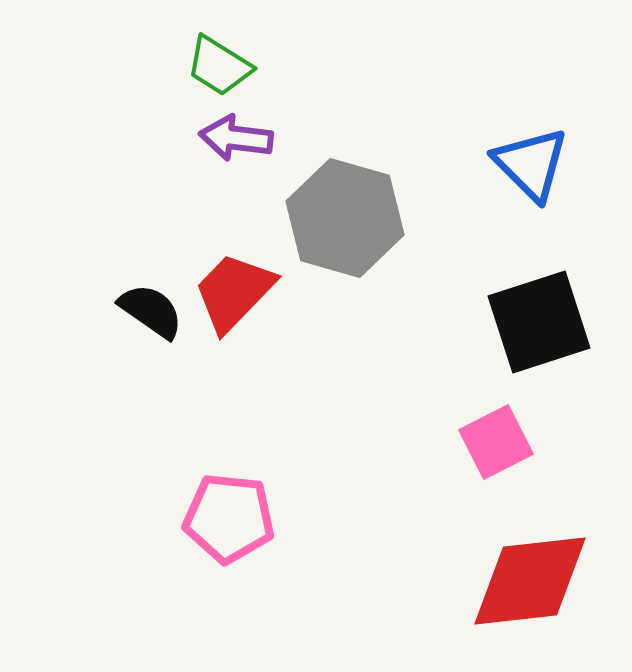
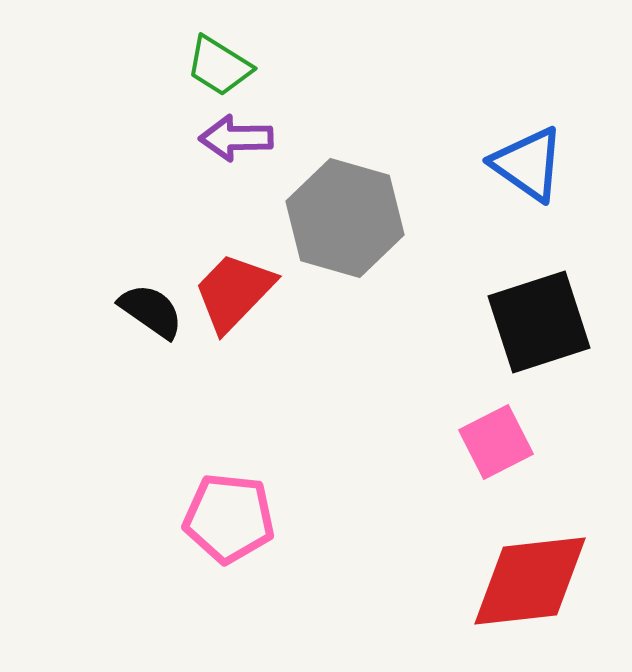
purple arrow: rotated 8 degrees counterclockwise
blue triangle: moved 3 px left; rotated 10 degrees counterclockwise
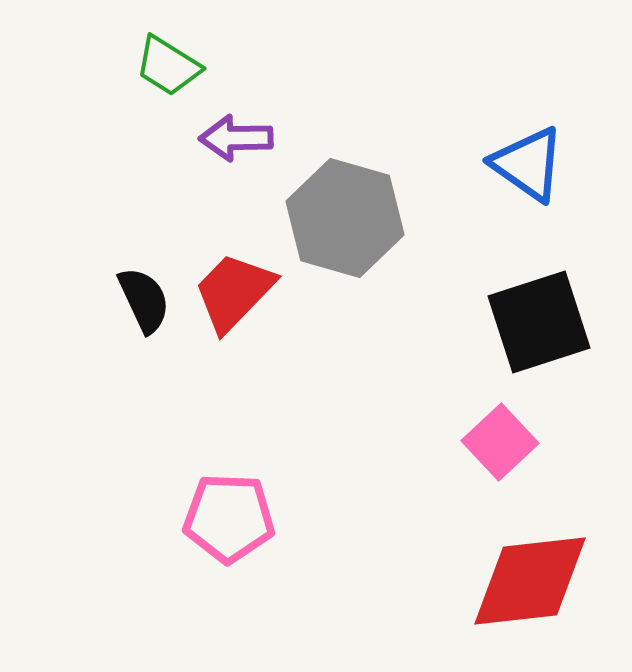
green trapezoid: moved 51 px left
black semicircle: moved 7 px left, 11 px up; rotated 30 degrees clockwise
pink square: moved 4 px right; rotated 16 degrees counterclockwise
pink pentagon: rotated 4 degrees counterclockwise
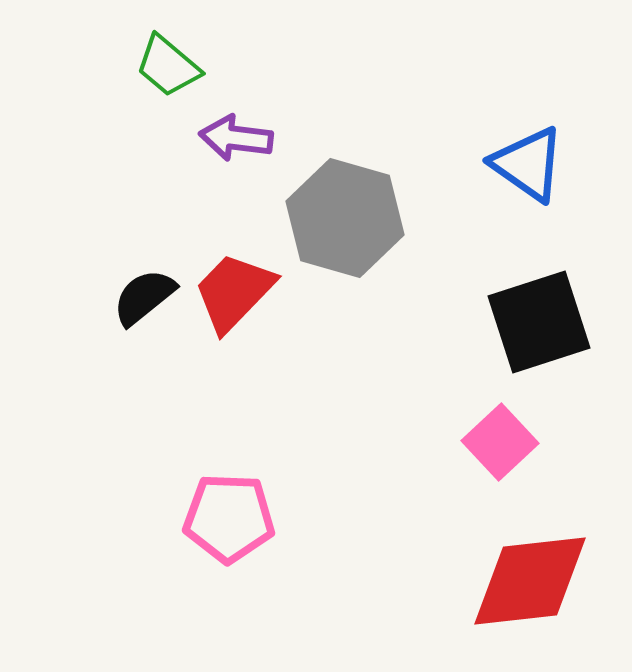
green trapezoid: rotated 8 degrees clockwise
purple arrow: rotated 8 degrees clockwise
black semicircle: moved 3 px up; rotated 104 degrees counterclockwise
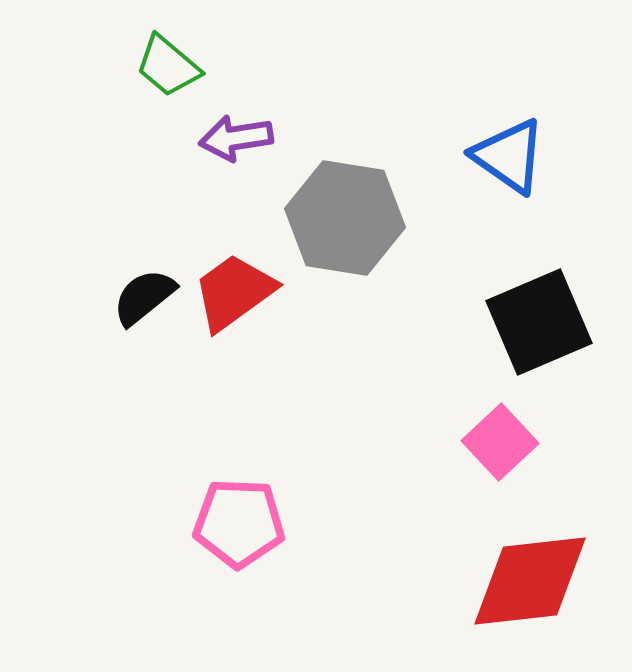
purple arrow: rotated 16 degrees counterclockwise
blue triangle: moved 19 px left, 8 px up
gray hexagon: rotated 7 degrees counterclockwise
red trapezoid: rotated 10 degrees clockwise
black square: rotated 5 degrees counterclockwise
pink pentagon: moved 10 px right, 5 px down
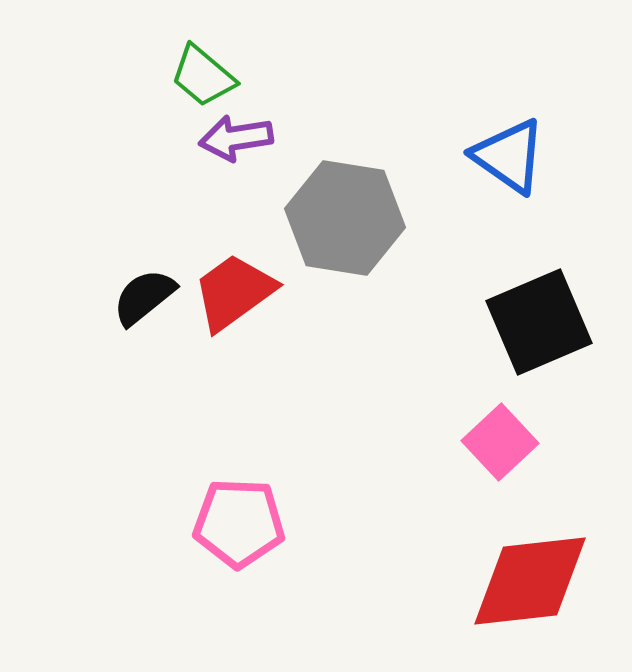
green trapezoid: moved 35 px right, 10 px down
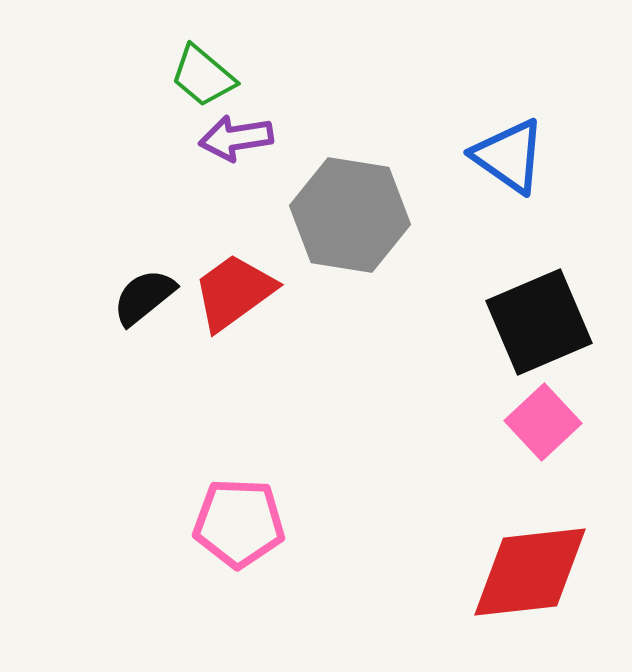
gray hexagon: moved 5 px right, 3 px up
pink square: moved 43 px right, 20 px up
red diamond: moved 9 px up
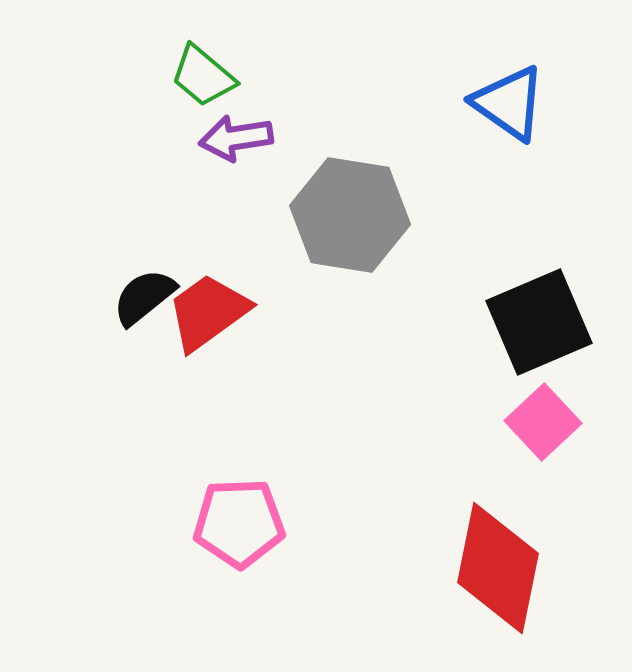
blue triangle: moved 53 px up
red trapezoid: moved 26 px left, 20 px down
pink pentagon: rotated 4 degrees counterclockwise
red diamond: moved 32 px left, 4 px up; rotated 72 degrees counterclockwise
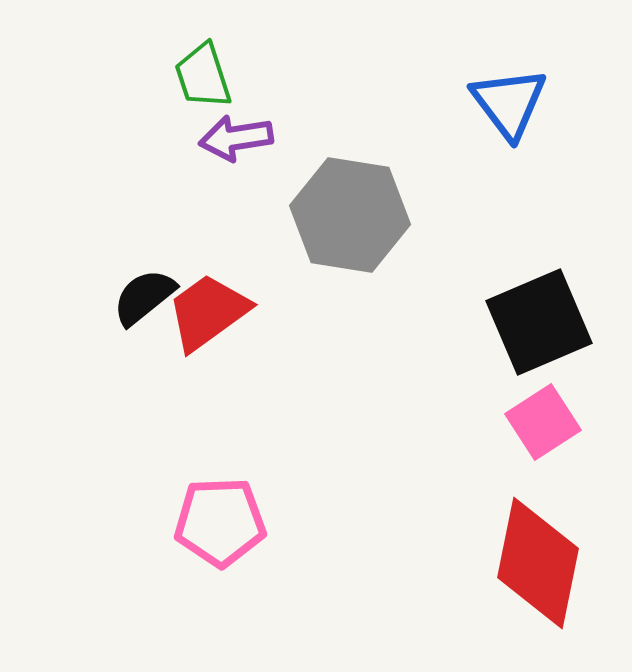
green trapezoid: rotated 32 degrees clockwise
blue triangle: rotated 18 degrees clockwise
pink square: rotated 10 degrees clockwise
pink pentagon: moved 19 px left, 1 px up
red diamond: moved 40 px right, 5 px up
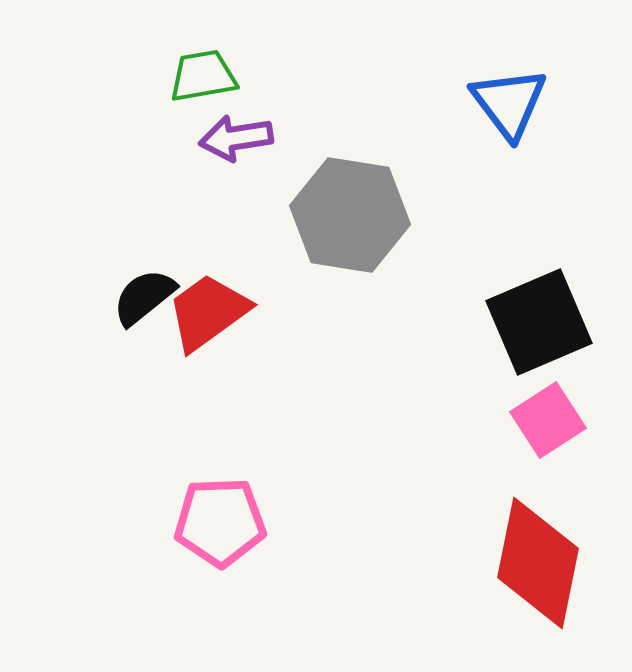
green trapezoid: rotated 98 degrees clockwise
pink square: moved 5 px right, 2 px up
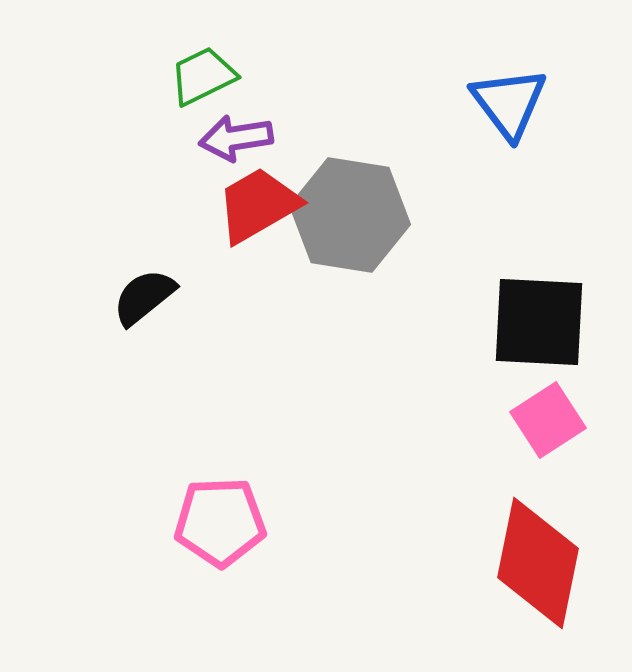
green trapezoid: rotated 16 degrees counterclockwise
red trapezoid: moved 50 px right, 107 px up; rotated 6 degrees clockwise
black square: rotated 26 degrees clockwise
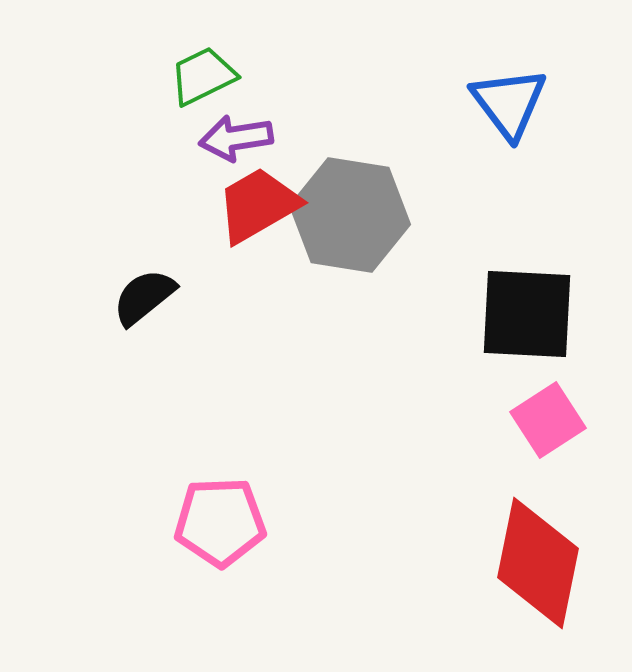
black square: moved 12 px left, 8 px up
